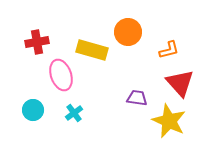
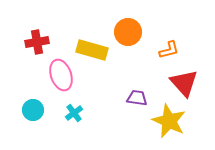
red triangle: moved 4 px right
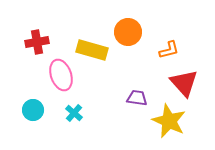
cyan cross: rotated 12 degrees counterclockwise
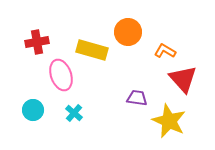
orange L-shape: moved 4 px left, 1 px down; rotated 135 degrees counterclockwise
red triangle: moved 1 px left, 4 px up
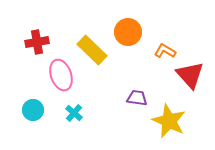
yellow rectangle: rotated 28 degrees clockwise
red triangle: moved 7 px right, 4 px up
